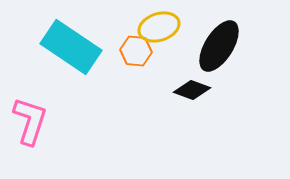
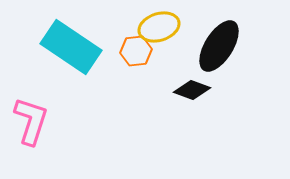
orange hexagon: rotated 12 degrees counterclockwise
pink L-shape: moved 1 px right
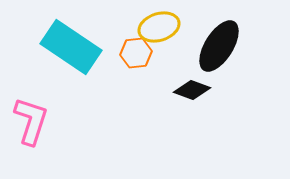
orange hexagon: moved 2 px down
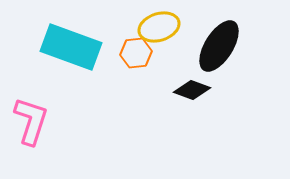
cyan rectangle: rotated 14 degrees counterclockwise
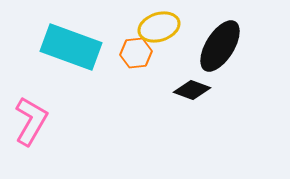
black ellipse: moved 1 px right
pink L-shape: rotated 12 degrees clockwise
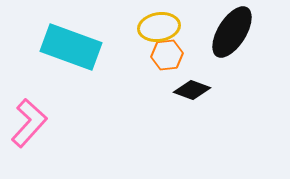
yellow ellipse: rotated 9 degrees clockwise
black ellipse: moved 12 px right, 14 px up
orange hexagon: moved 31 px right, 2 px down
pink L-shape: moved 2 px left, 2 px down; rotated 12 degrees clockwise
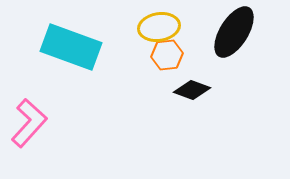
black ellipse: moved 2 px right
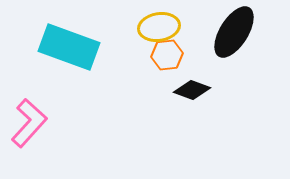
cyan rectangle: moved 2 px left
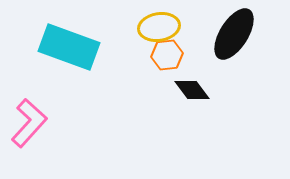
black ellipse: moved 2 px down
black diamond: rotated 33 degrees clockwise
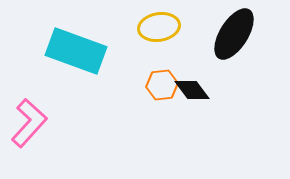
cyan rectangle: moved 7 px right, 4 px down
orange hexagon: moved 5 px left, 30 px down
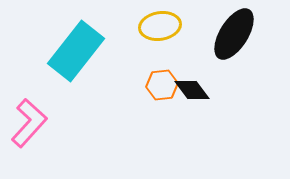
yellow ellipse: moved 1 px right, 1 px up
cyan rectangle: rotated 72 degrees counterclockwise
